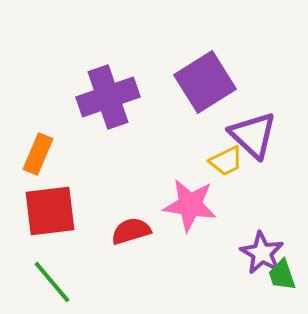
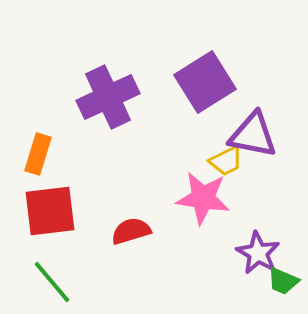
purple cross: rotated 6 degrees counterclockwise
purple triangle: rotated 32 degrees counterclockwise
orange rectangle: rotated 6 degrees counterclockwise
pink star: moved 13 px right, 7 px up
purple star: moved 4 px left
green trapezoid: moved 1 px right, 6 px down; rotated 48 degrees counterclockwise
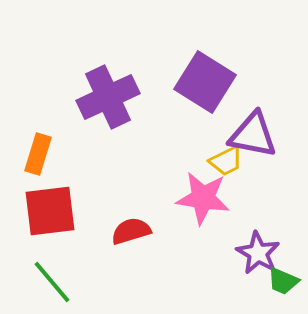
purple square: rotated 26 degrees counterclockwise
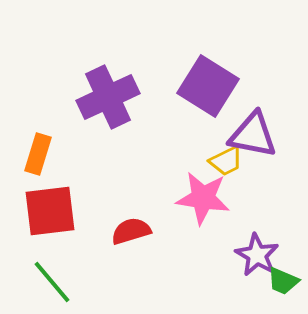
purple square: moved 3 px right, 4 px down
purple star: moved 1 px left, 2 px down
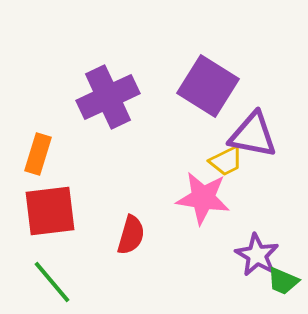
red semicircle: moved 4 px down; rotated 123 degrees clockwise
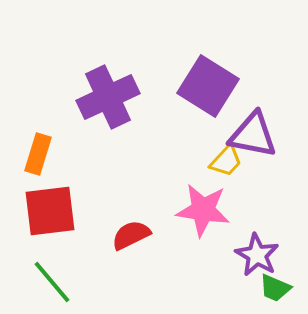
yellow trapezoid: rotated 21 degrees counterclockwise
pink star: moved 12 px down
red semicircle: rotated 132 degrees counterclockwise
green trapezoid: moved 8 px left, 7 px down
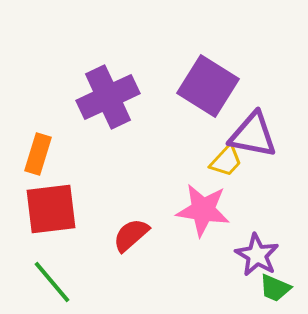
red square: moved 1 px right, 2 px up
red semicircle: rotated 15 degrees counterclockwise
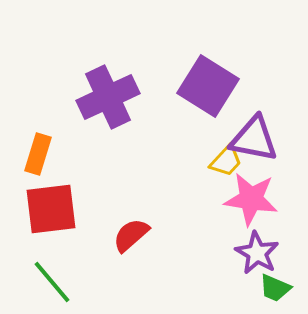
purple triangle: moved 1 px right, 4 px down
pink star: moved 48 px right, 11 px up
purple star: moved 2 px up
